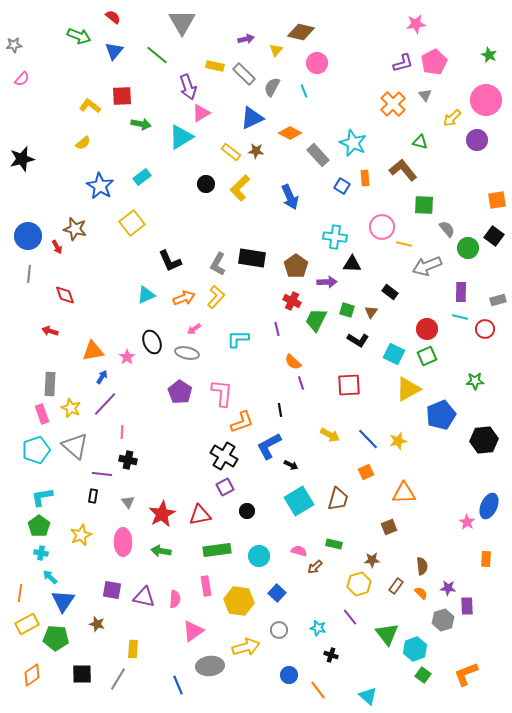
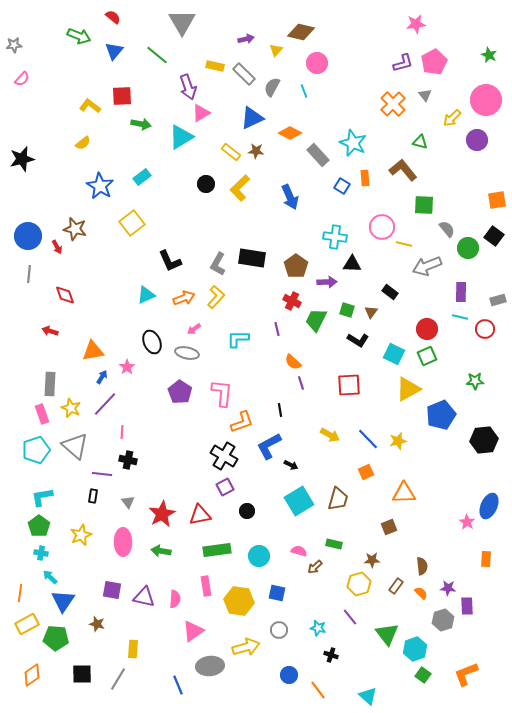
pink star at (127, 357): moved 10 px down
blue square at (277, 593): rotated 30 degrees counterclockwise
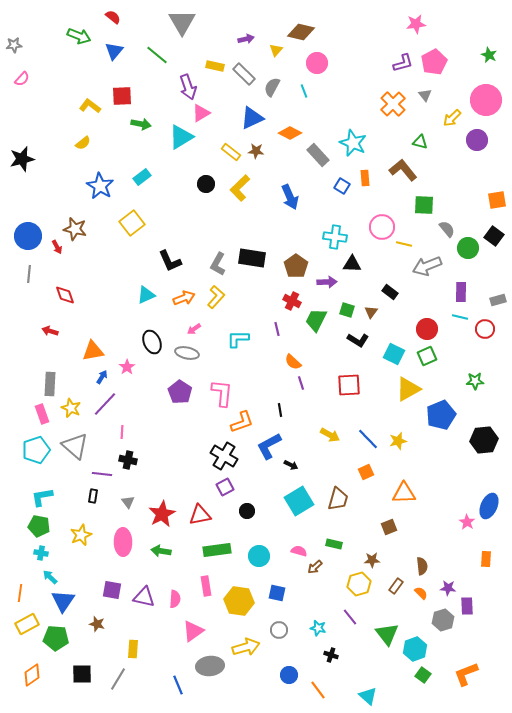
green pentagon at (39, 526): rotated 25 degrees counterclockwise
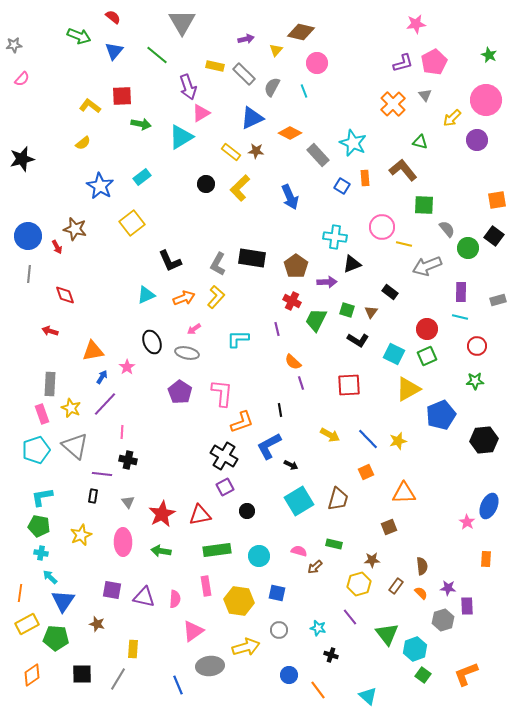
black triangle at (352, 264): rotated 24 degrees counterclockwise
red circle at (485, 329): moved 8 px left, 17 px down
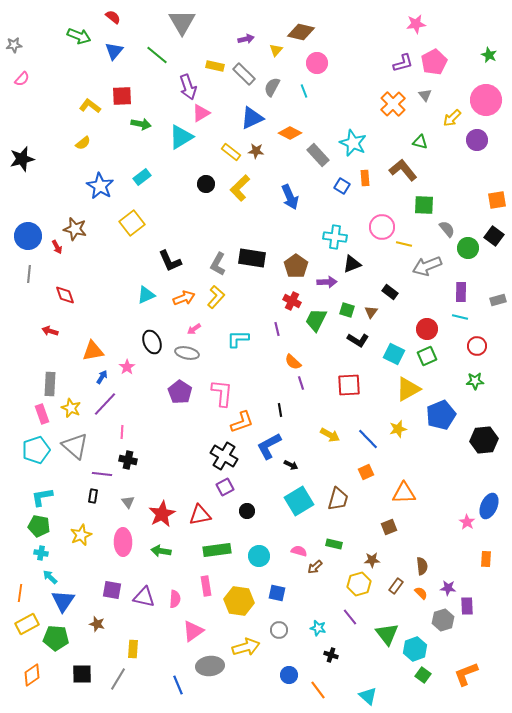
yellow star at (398, 441): moved 12 px up
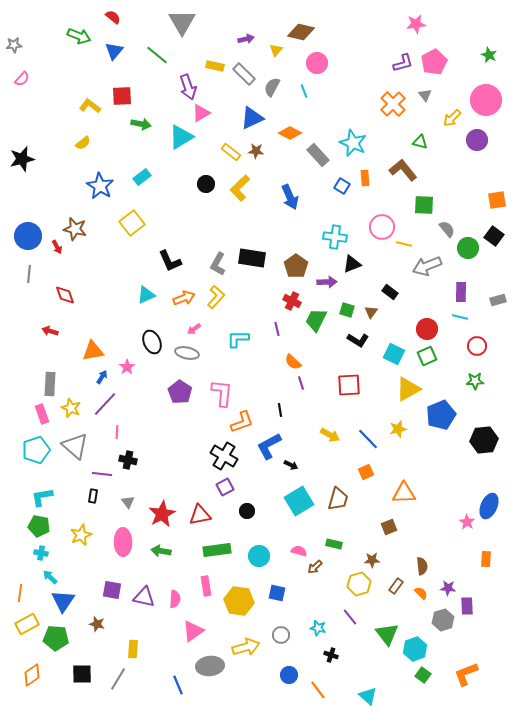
pink line at (122, 432): moved 5 px left
gray circle at (279, 630): moved 2 px right, 5 px down
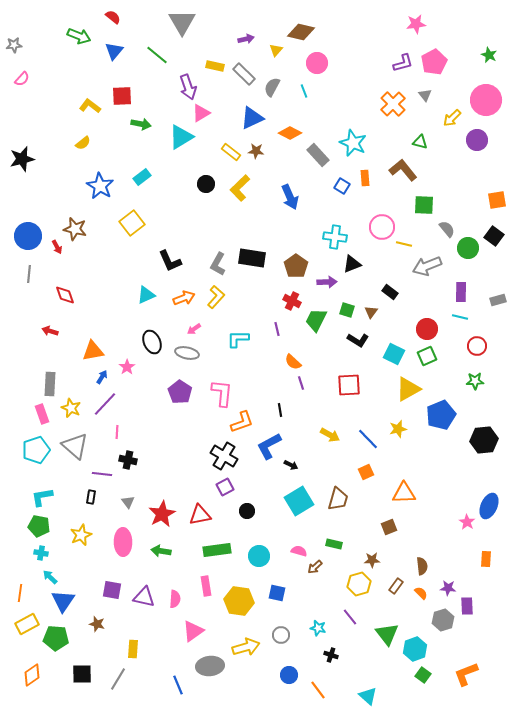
black rectangle at (93, 496): moved 2 px left, 1 px down
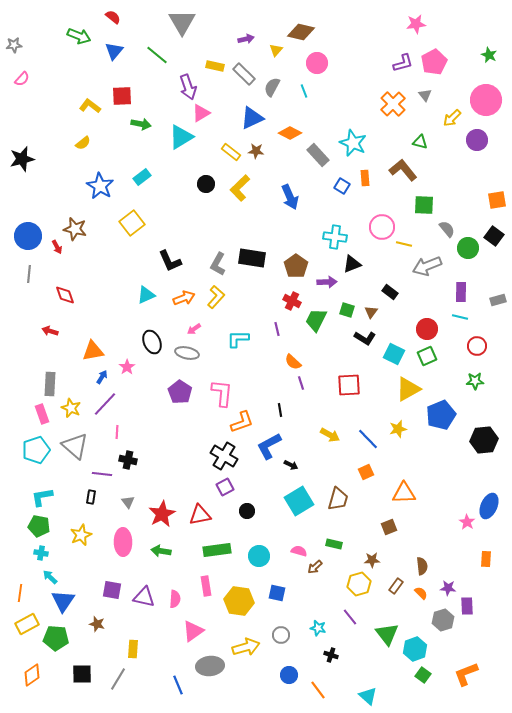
black L-shape at (358, 340): moved 7 px right, 2 px up
